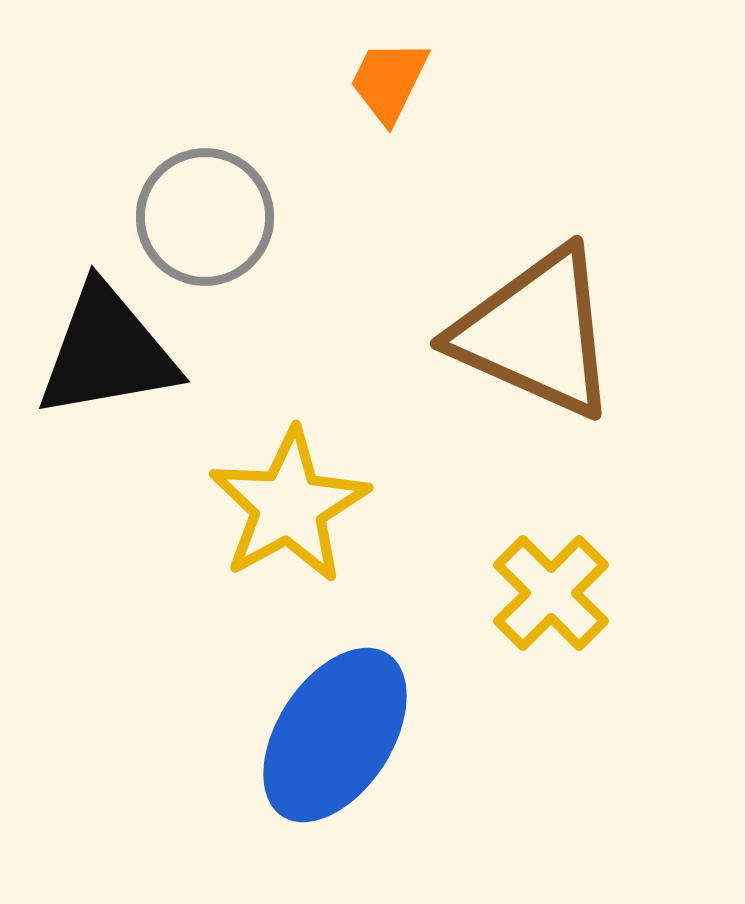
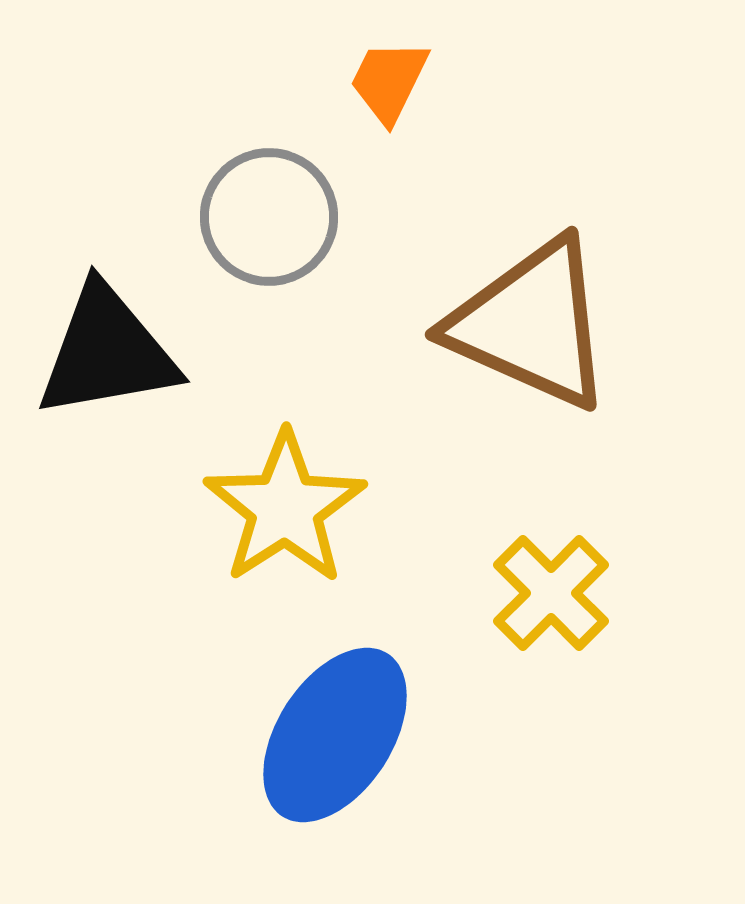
gray circle: moved 64 px right
brown triangle: moved 5 px left, 9 px up
yellow star: moved 4 px left, 2 px down; rotated 4 degrees counterclockwise
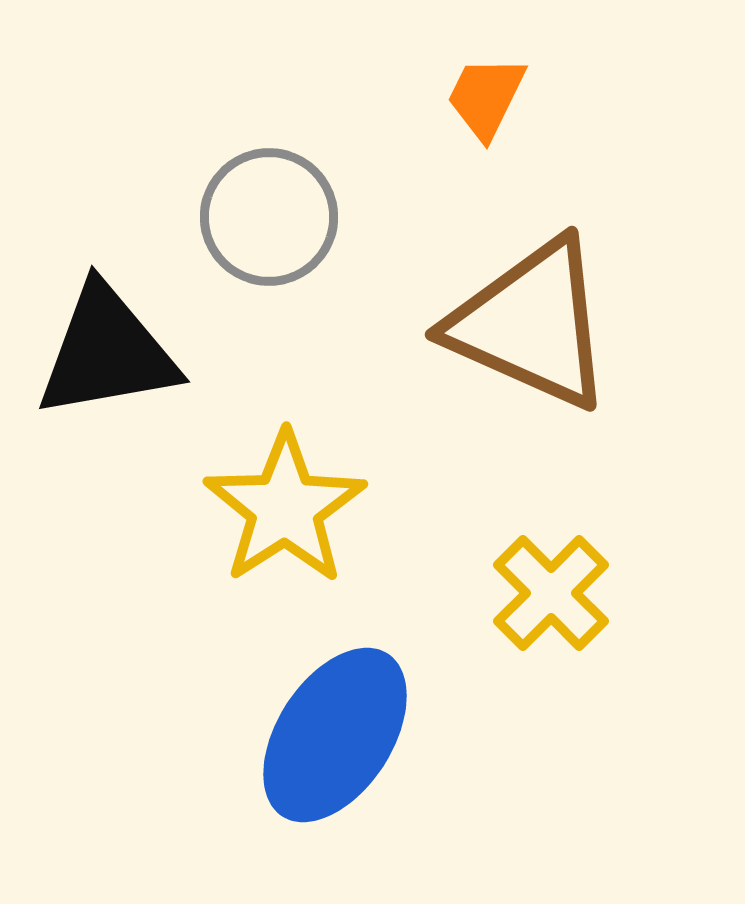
orange trapezoid: moved 97 px right, 16 px down
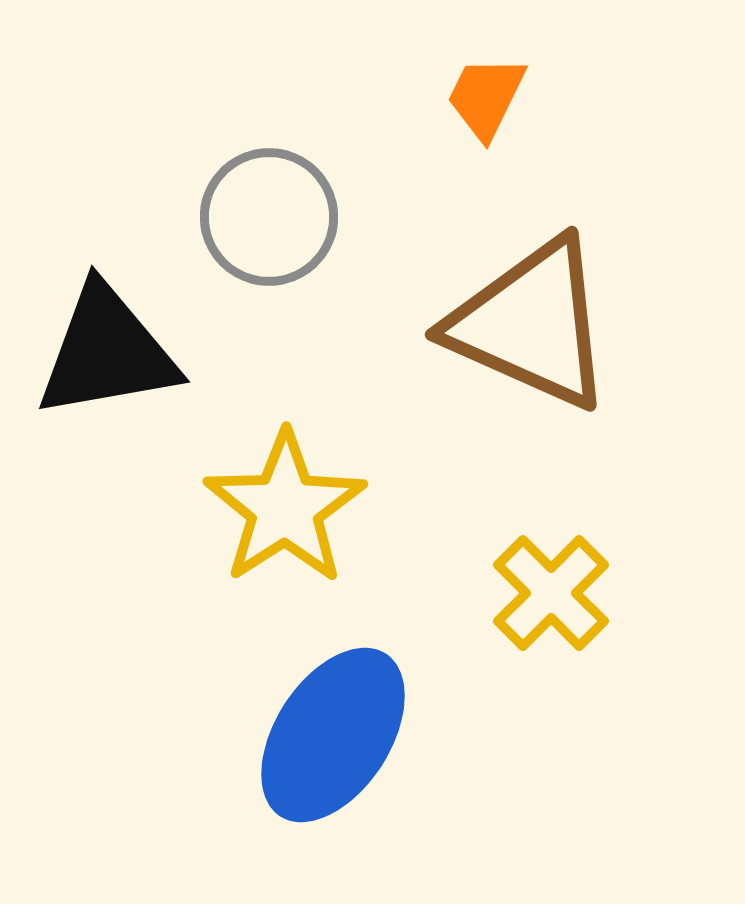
blue ellipse: moved 2 px left
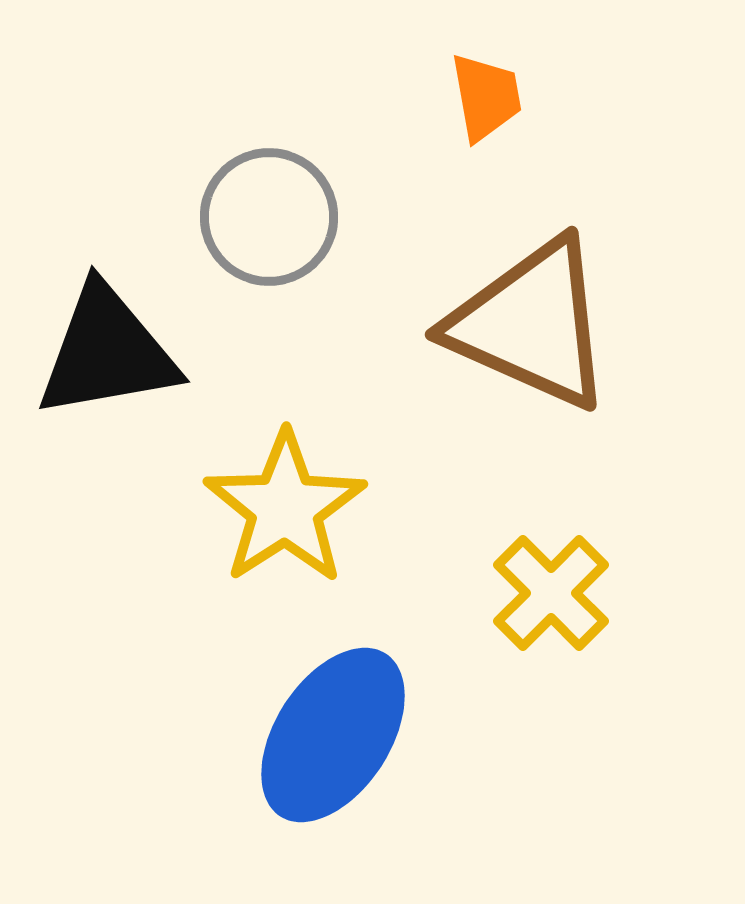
orange trapezoid: rotated 144 degrees clockwise
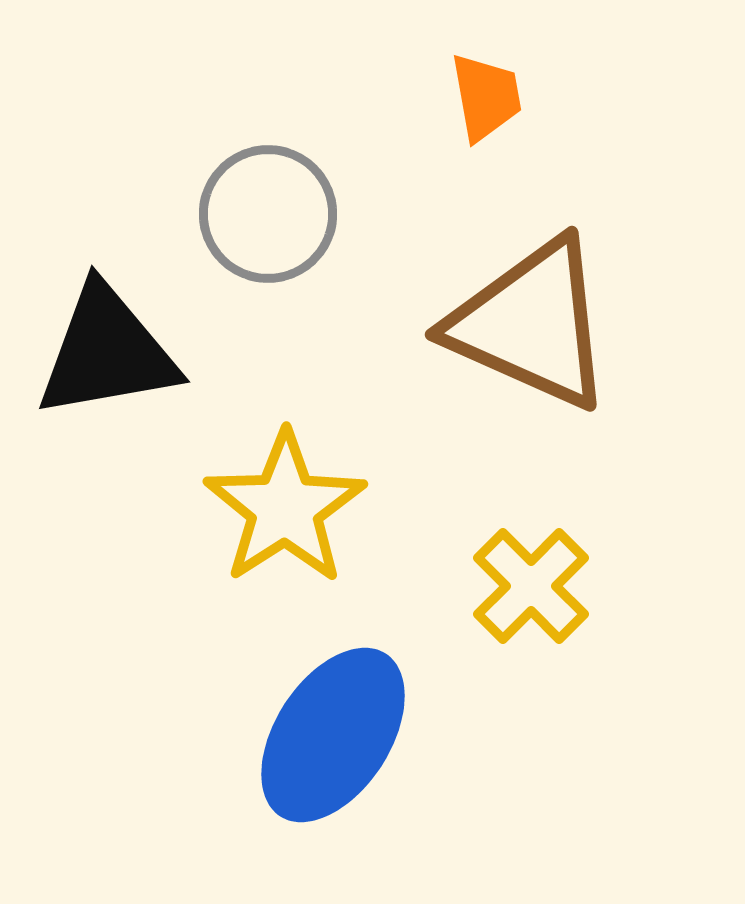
gray circle: moved 1 px left, 3 px up
yellow cross: moved 20 px left, 7 px up
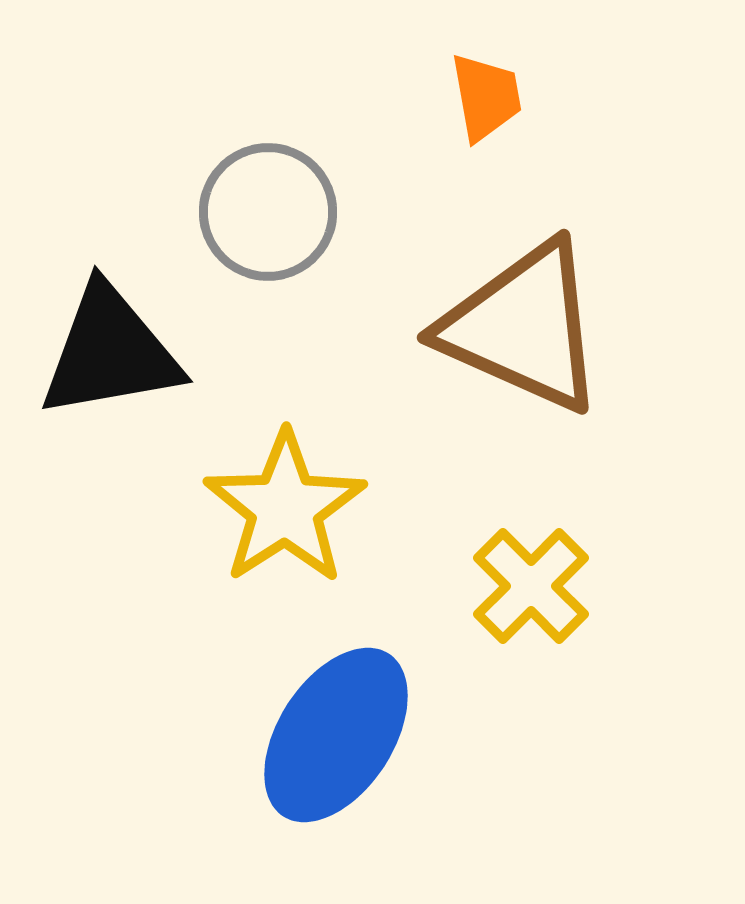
gray circle: moved 2 px up
brown triangle: moved 8 px left, 3 px down
black triangle: moved 3 px right
blue ellipse: moved 3 px right
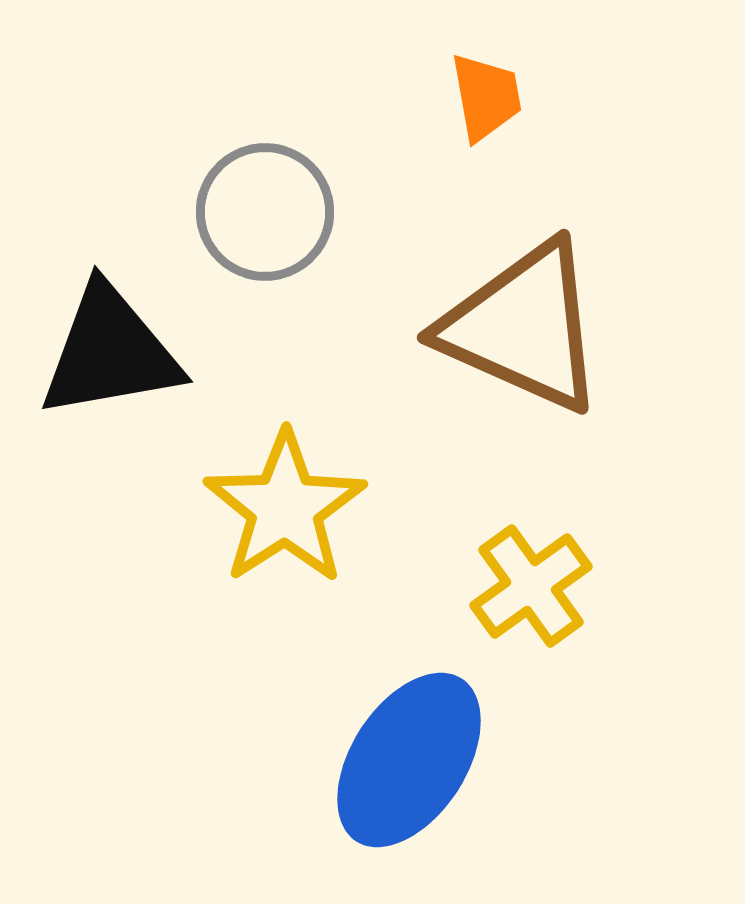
gray circle: moved 3 px left
yellow cross: rotated 9 degrees clockwise
blue ellipse: moved 73 px right, 25 px down
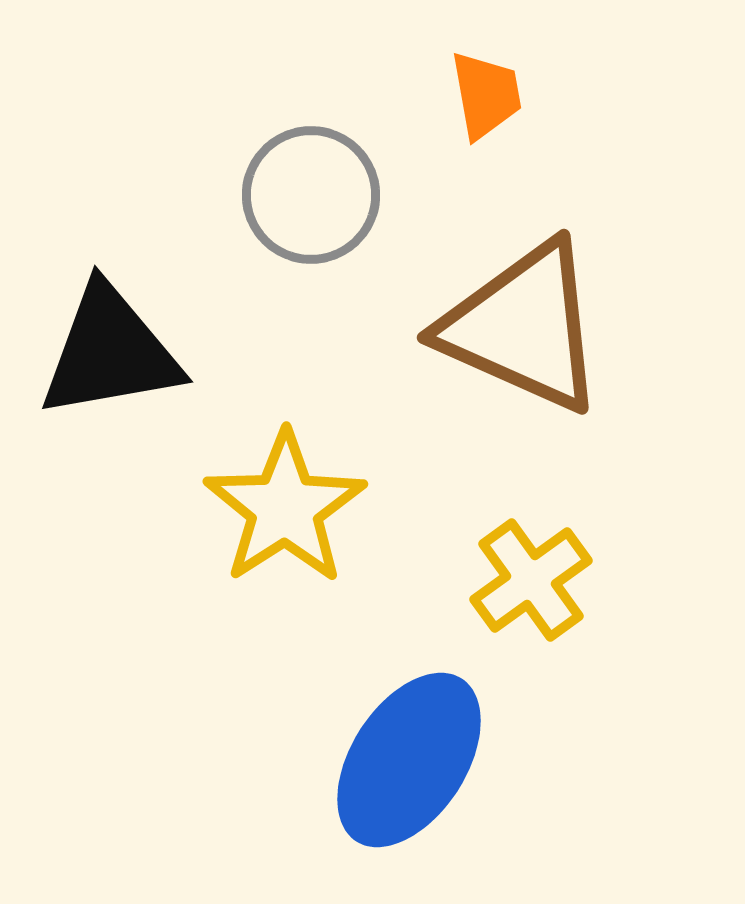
orange trapezoid: moved 2 px up
gray circle: moved 46 px right, 17 px up
yellow cross: moved 6 px up
